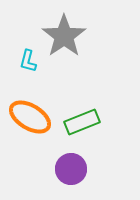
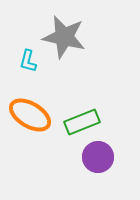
gray star: moved 1 px down; rotated 24 degrees counterclockwise
orange ellipse: moved 2 px up
purple circle: moved 27 px right, 12 px up
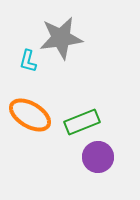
gray star: moved 3 px left, 1 px down; rotated 21 degrees counterclockwise
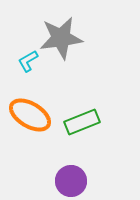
cyan L-shape: rotated 45 degrees clockwise
purple circle: moved 27 px left, 24 px down
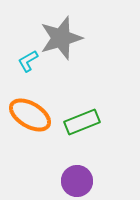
gray star: rotated 9 degrees counterclockwise
purple circle: moved 6 px right
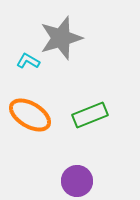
cyan L-shape: rotated 60 degrees clockwise
green rectangle: moved 8 px right, 7 px up
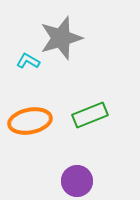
orange ellipse: moved 6 px down; rotated 42 degrees counterclockwise
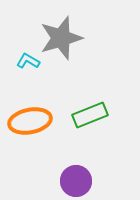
purple circle: moved 1 px left
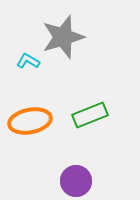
gray star: moved 2 px right, 1 px up
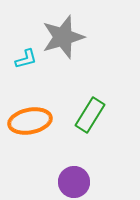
cyan L-shape: moved 2 px left, 2 px up; rotated 135 degrees clockwise
green rectangle: rotated 36 degrees counterclockwise
purple circle: moved 2 px left, 1 px down
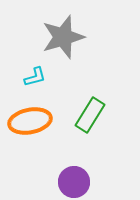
cyan L-shape: moved 9 px right, 18 px down
